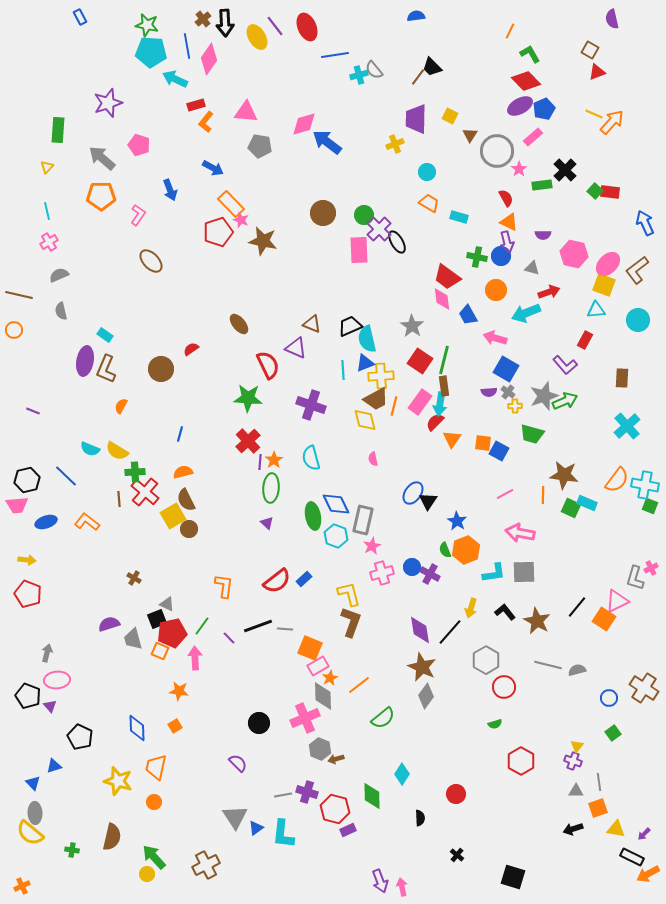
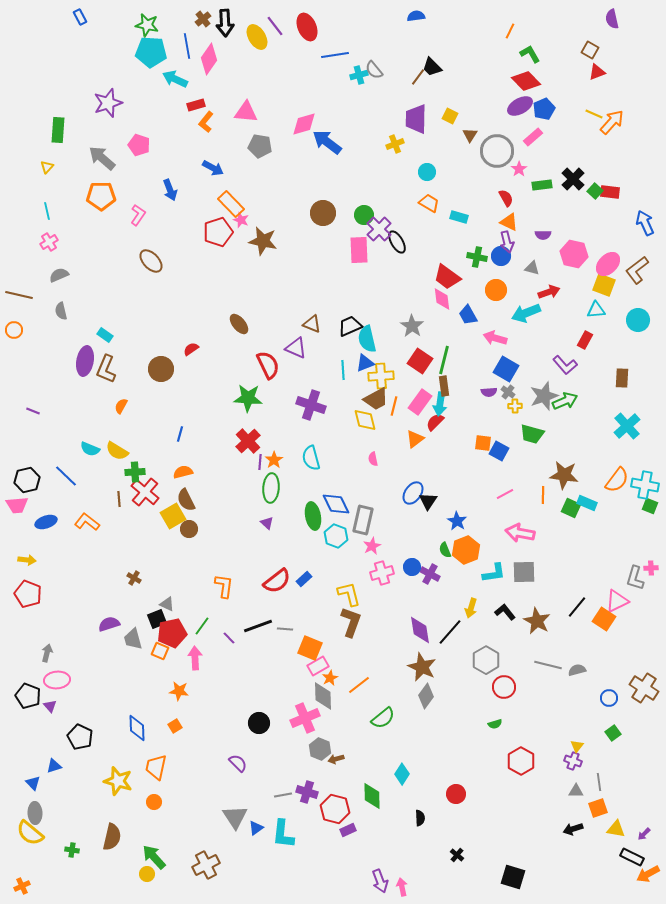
black cross at (565, 170): moved 8 px right, 9 px down
orange triangle at (452, 439): moved 37 px left; rotated 18 degrees clockwise
pink cross at (651, 568): rotated 24 degrees clockwise
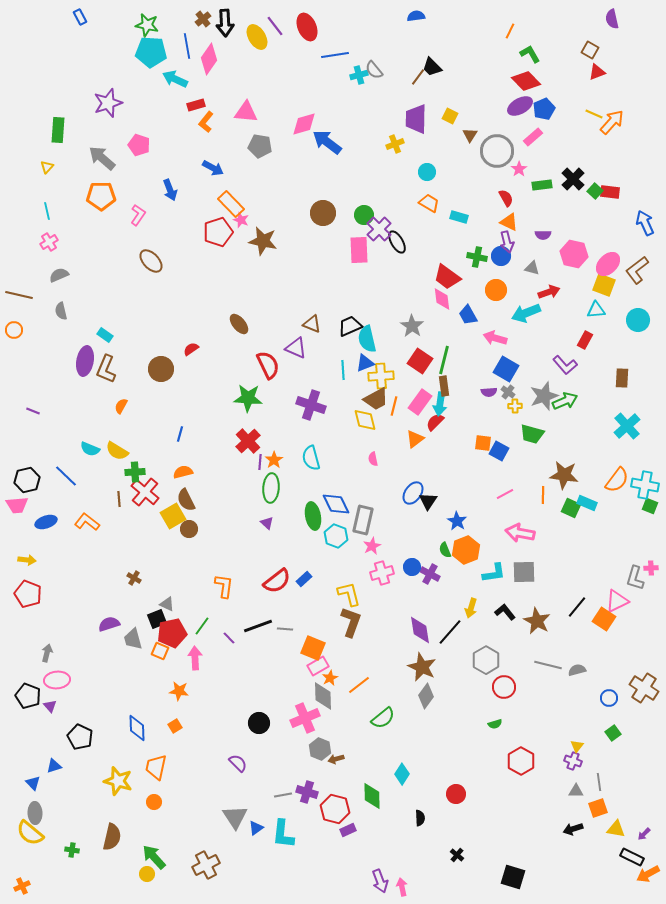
orange square at (310, 648): moved 3 px right
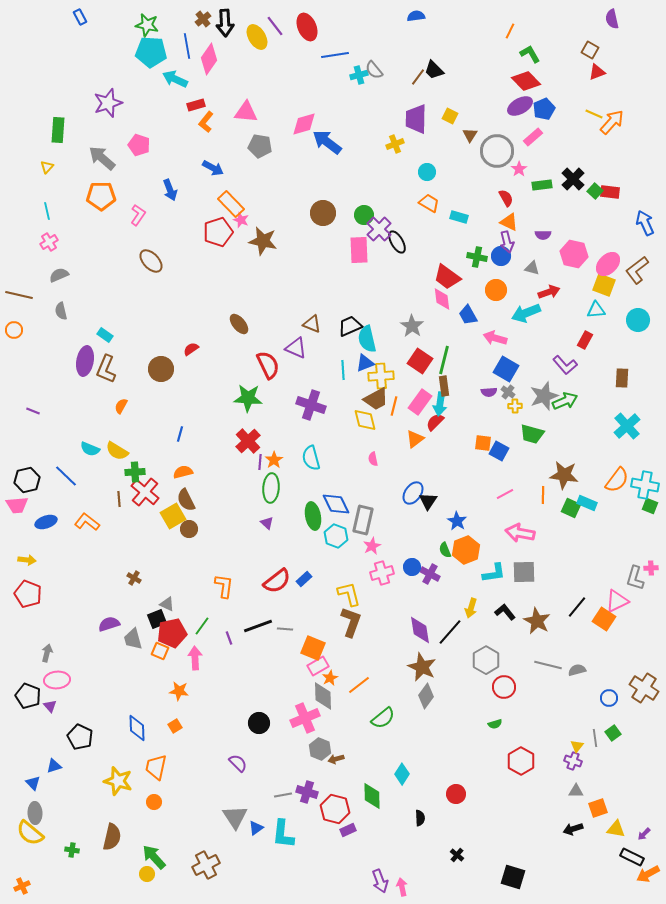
black trapezoid at (432, 67): moved 2 px right, 3 px down
purple line at (229, 638): rotated 24 degrees clockwise
gray line at (599, 782): moved 4 px left, 44 px up
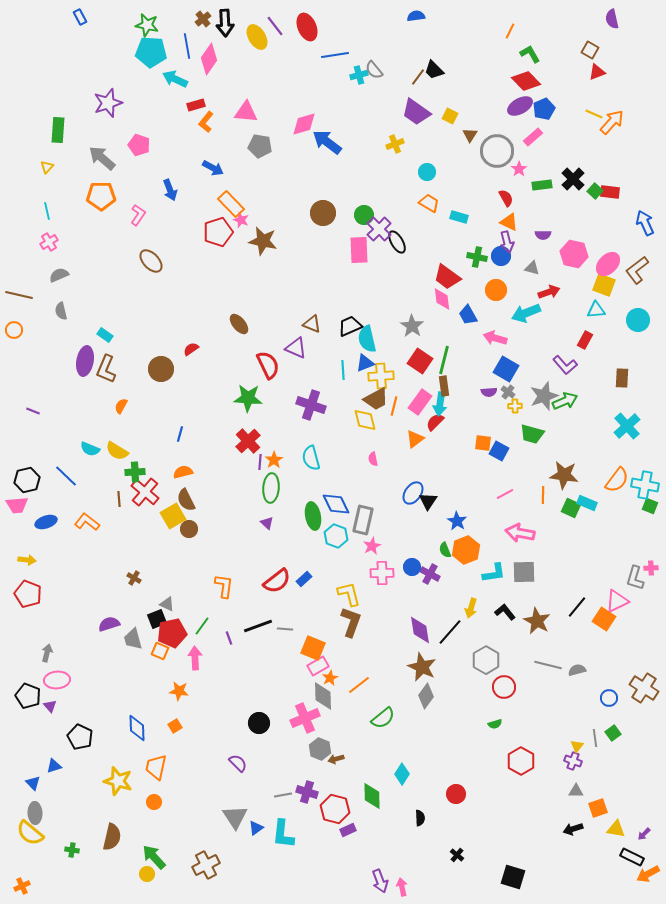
purple trapezoid at (416, 119): moved 7 px up; rotated 56 degrees counterclockwise
pink cross at (382, 573): rotated 15 degrees clockwise
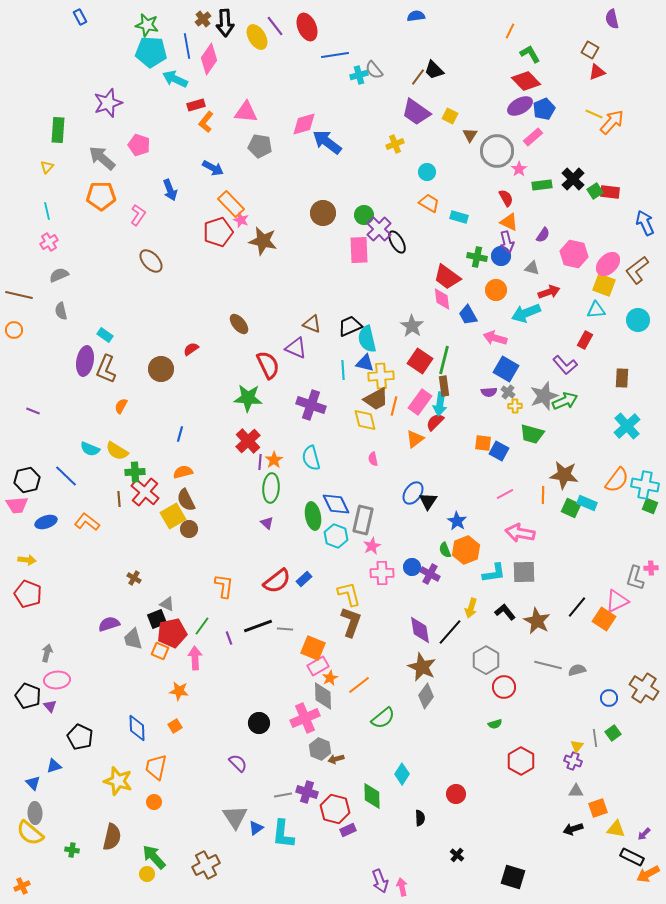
green square at (595, 191): rotated 14 degrees clockwise
purple semicircle at (543, 235): rotated 56 degrees counterclockwise
blue triangle at (365, 363): rotated 36 degrees clockwise
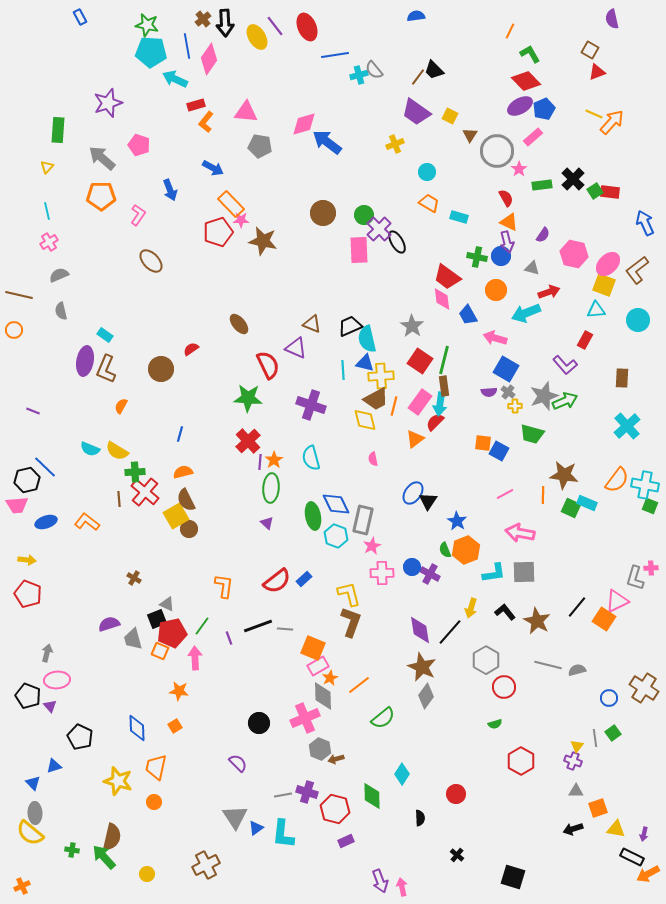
pink star at (241, 220): rotated 21 degrees counterclockwise
blue line at (66, 476): moved 21 px left, 9 px up
yellow square at (173, 516): moved 3 px right
purple rectangle at (348, 830): moved 2 px left, 11 px down
purple arrow at (644, 834): rotated 32 degrees counterclockwise
green arrow at (154, 857): moved 50 px left
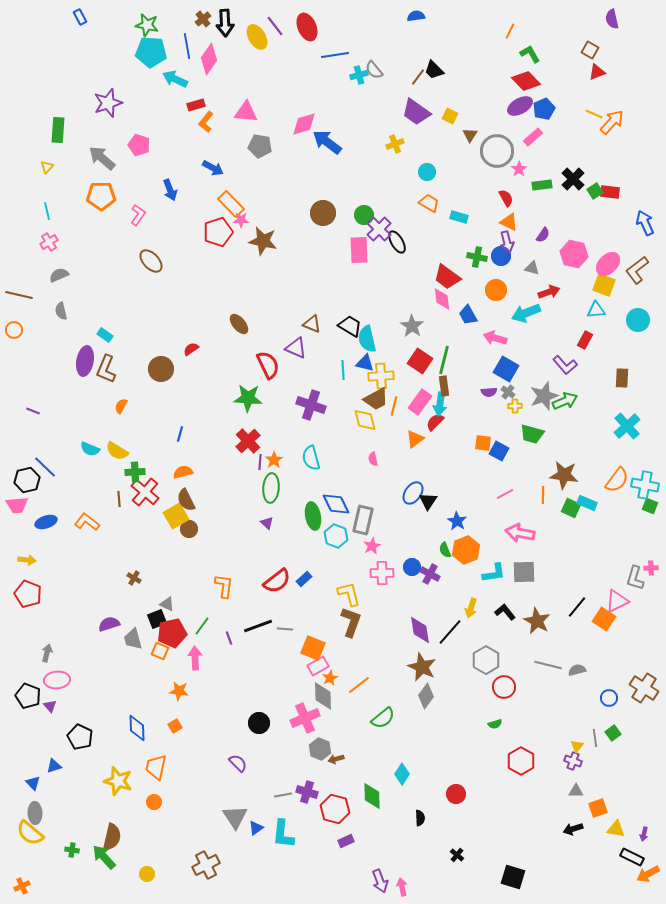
black trapezoid at (350, 326): rotated 55 degrees clockwise
